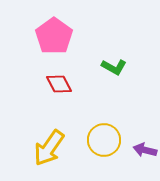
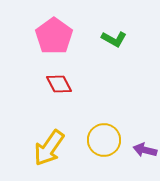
green L-shape: moved 28 px up
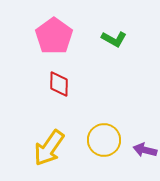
red diamond: rotated 28 degrees clockwise
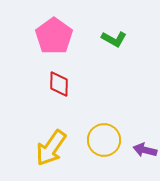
yellow arrow: moved 2 px right
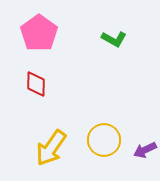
pink pentagon: moved 15 px left, 3 px up
red diamond: moved 23 px left
purple arrow: rotated 40 degrees counterclockwise
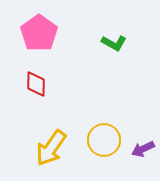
green L-shape: moved 4 px down
purple arrow: moved 2 px left, 1 px up
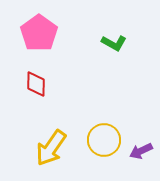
purple arrow: moved 2 px left, 2 px down
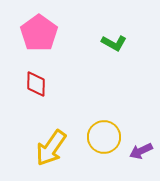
yellow circle: moved 3 px up
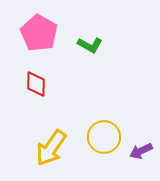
pink pentagon: rotated 6 degrees counterclockwise
green L-shape: moved 24 px left, 2 px down
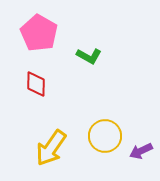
green L-shape: moved 1 px left, 11 px down
yellow circle: moved 1 px right, 1 px up
